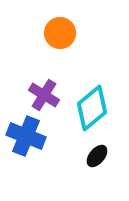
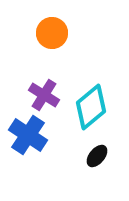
orange circle: moved 8 px left
cyan diamond: moved 1 px left, 1 px up
blue cross: moved 2 px right, 1 px up; rotated 12 degrees clockwise
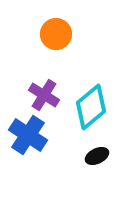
orange circle: moved 4 px right, 1 px down
black ellipse: rotated 25 degrees clockwise
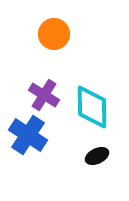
orange circle: moved 2 px left
cyan diamond: moved 1 px right; rotated 51 degrees counterclockwise
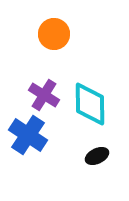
cyan diamond: moved 2 px left, 3 px up
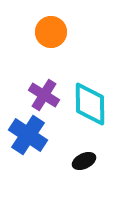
orange circle: moved 3 px left, 2 px up
black ellipse: moved 13 px left, 5 px down
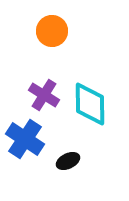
orange circle: moved 1 px right, 1 px up
blue cross: moved 3 px left, 4 px down
black ellipse: moved 16 px left
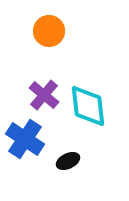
orange circle: moved 3 px left
purple cross: rotated 8 degrees clockwise
cyan diamond: moved 2 px left, 2 px down; rotated 6 degrees counterclockwise
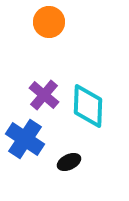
orange circle: moved 9 px up
cyan diamond: rotated 9 degrees clockwise
black ellipse: moved 1 px right, 1 px down
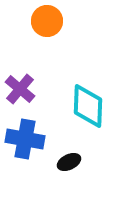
orange circle: moved 2 px left, 1 px up
purple cross: moved 24 px left, 6 px up
blue cross: rotated 24 degrees counterclockwise
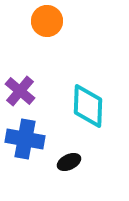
purple cross: moved 2 px down
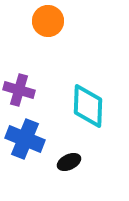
orange circle: moved 1 px right
purple cross: moved 1 px left, 1 px up; rotated 24 degrees counterclockwise
blue cross: rotated 12 degrees clockwise
